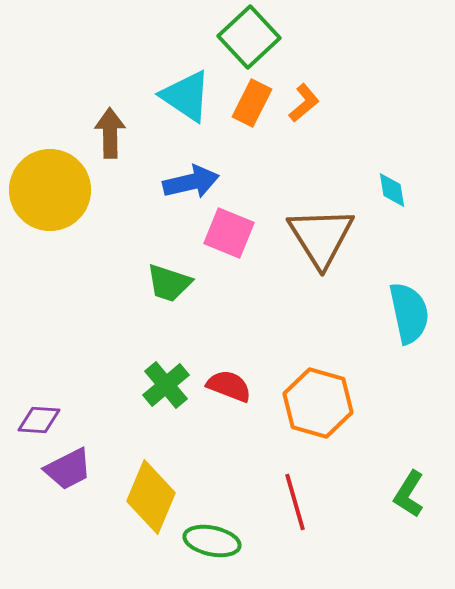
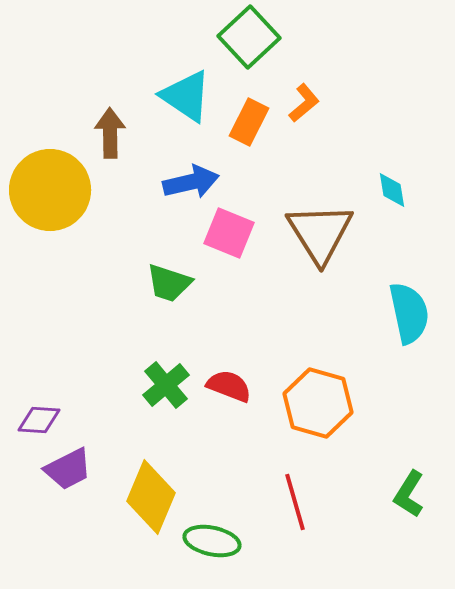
orange rectangle: moved 3 px left, 19 px down
brown triangle: moved 1 px left, 4 px up
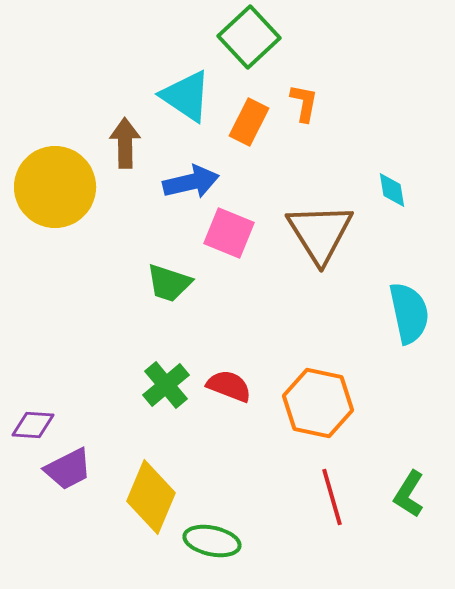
orange L-shape: rotated 39 degrees counterclockwise
brown arrow: moved 15 px right, 10 px down
yellow circle: moved 5 px right, 3 px up
orange hexagon: rotated 4 degrees counterclockwise
purple diamond: moved 6 px left, 5 px down
red line: moved 37 px right, 5 px up
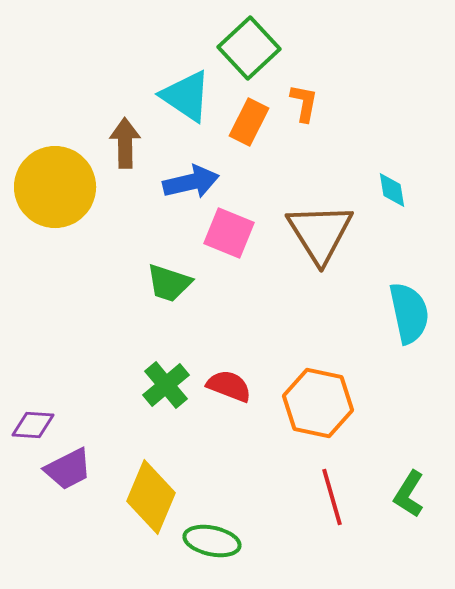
green square: moved 11 px down
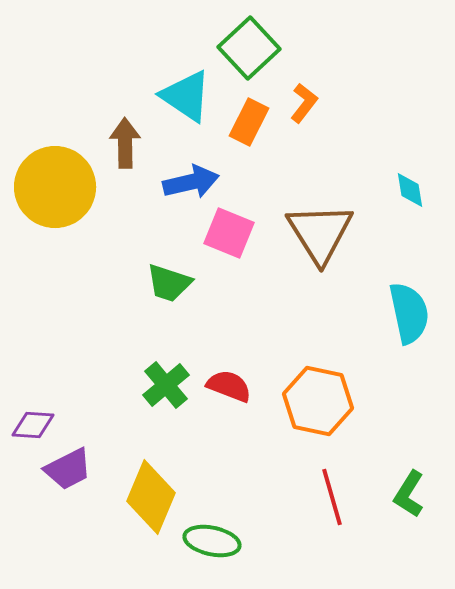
orange L-shape: rotated 27 degrees clockwise
cyan diamond: moved 18 px right
orange hexagon: moved 2 px up
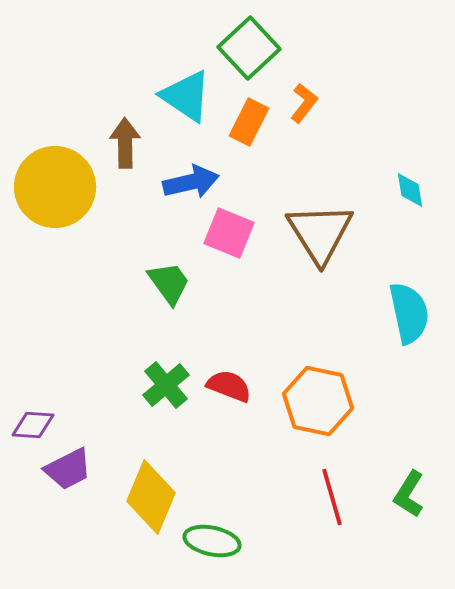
green trapezoid: rotated 144 degrees counterclockwise
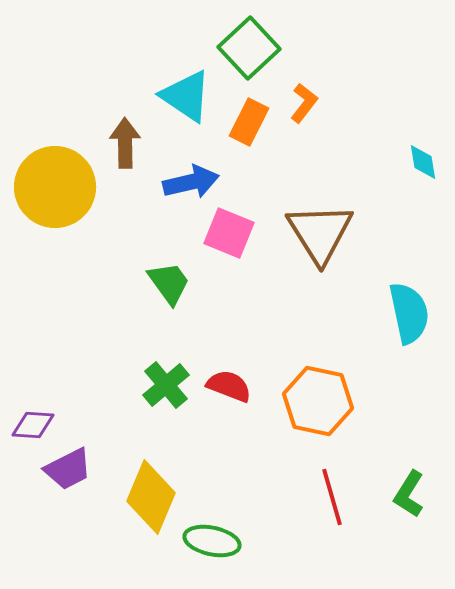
cyan diamond: moved 13 px right, 28 px up
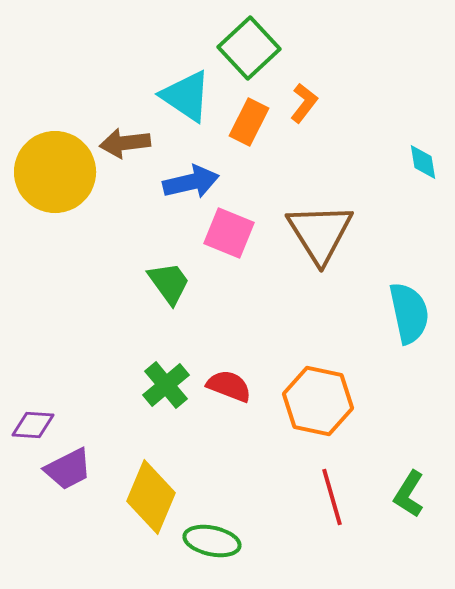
brown arrow: rotated 96 degrees counterclockwise
yellow circle: moved 15 px up
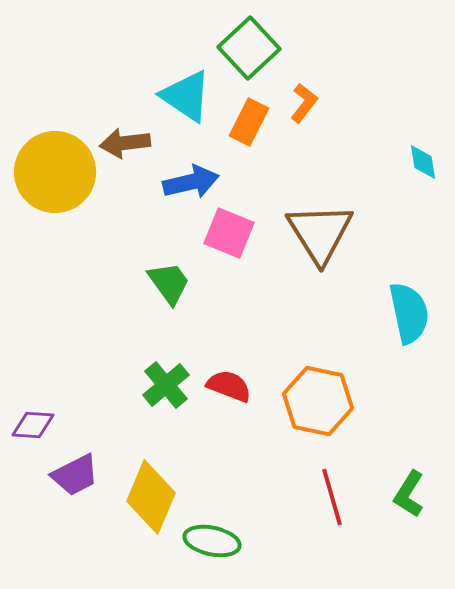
purple trapezoid: moved 7 px right, 6 px down
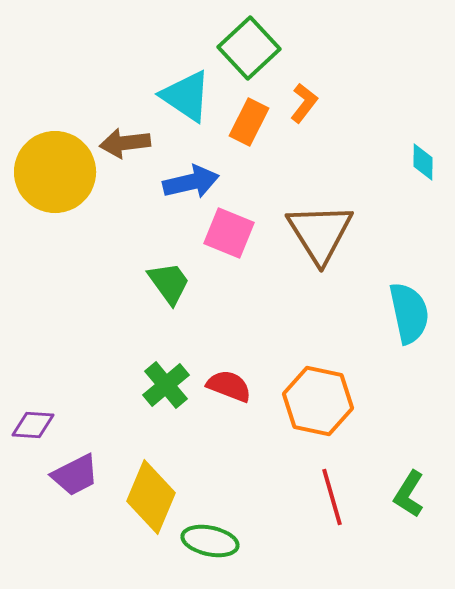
cyan diamond: rotated 9 degrees clockwise
green ellipse: moved 2 px left
